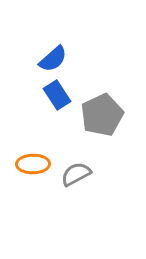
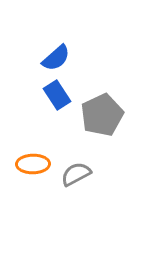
blue semicircle: moved 3 px right, 1 px up
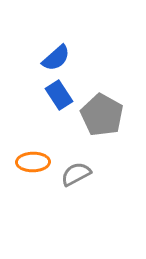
blue rectangle: moved 2 px right
gray pentagon: rotated 18 degrees counterclockwise
orange ellipse: moved 2 px up
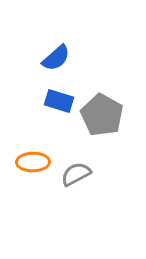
blue rectangle: moved 6 px down; rotated 40 degrees counterclockwise
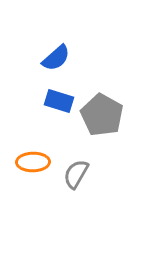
gray semicircle: rotated 32 degrees counterclockwise
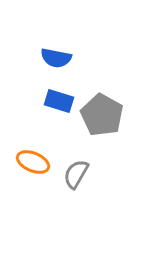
blue semicircle: rotated 52 degrees clockwise
orange ellipse: rotated 24 degrees clockwise
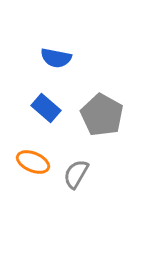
blue rectangle: moved 13 px left, 7 px down; rotated 24 degrees clockwise
